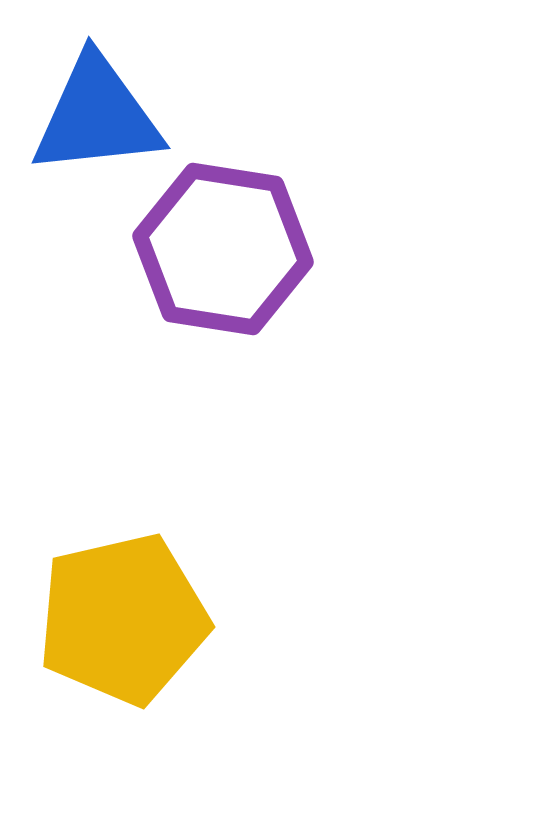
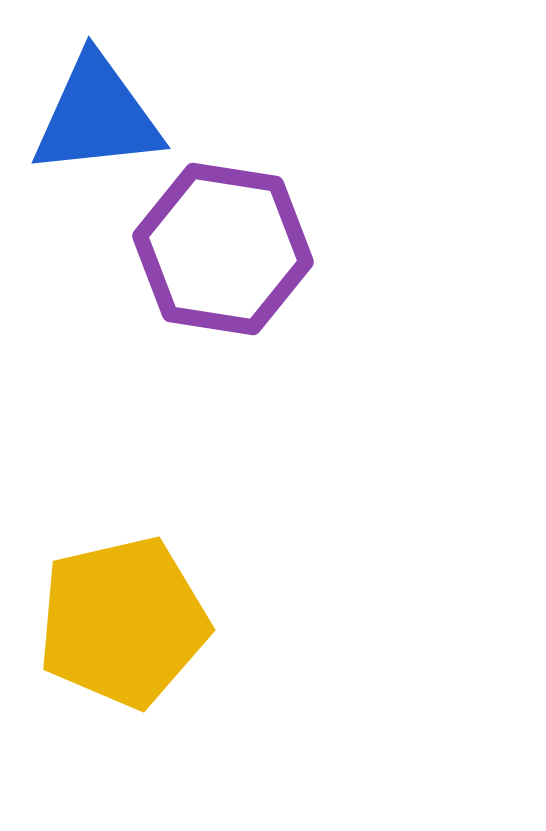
yellow pentagon: moved 3 px down
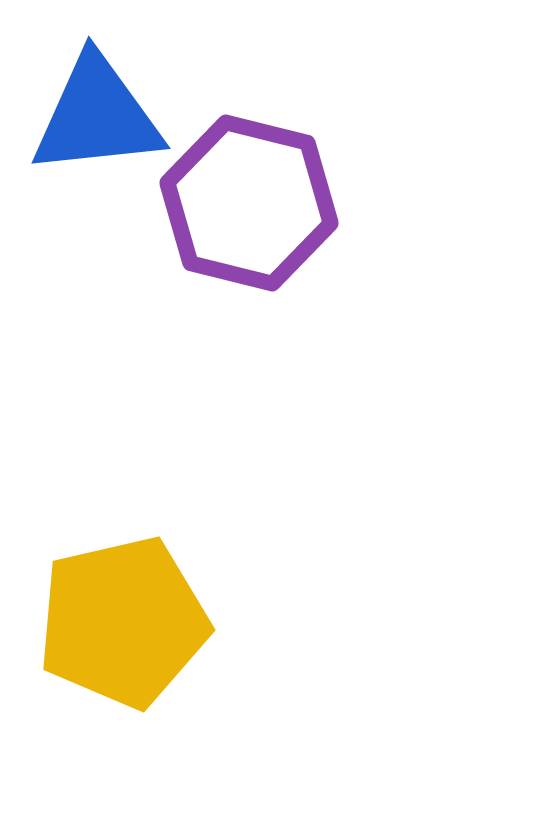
purple hexagon: moved 26 px right, 46 px up; rotated 5 degrees clockwise
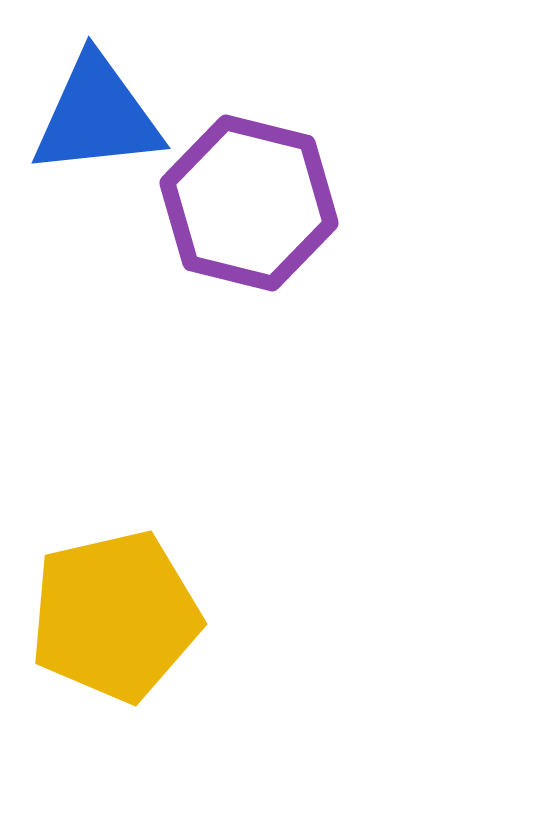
yellow pentagon: moved 8 px left, 6 px up
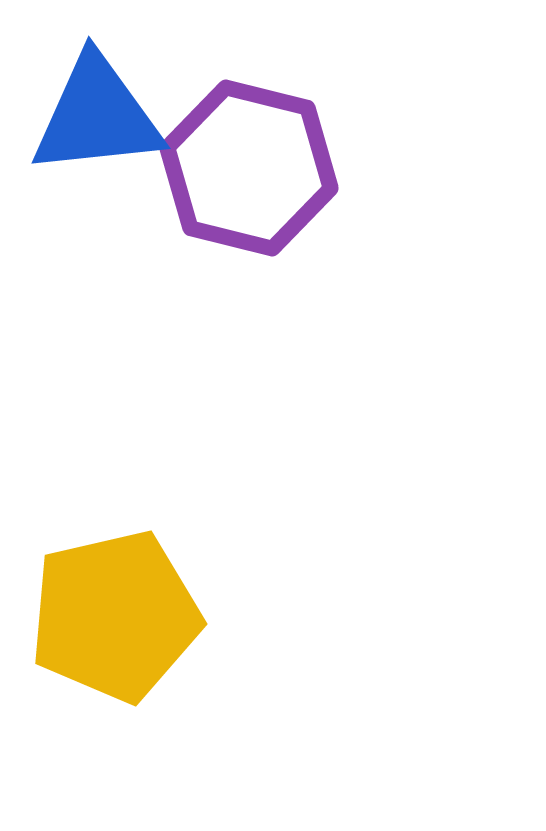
purple hexagon: moved 35 px up
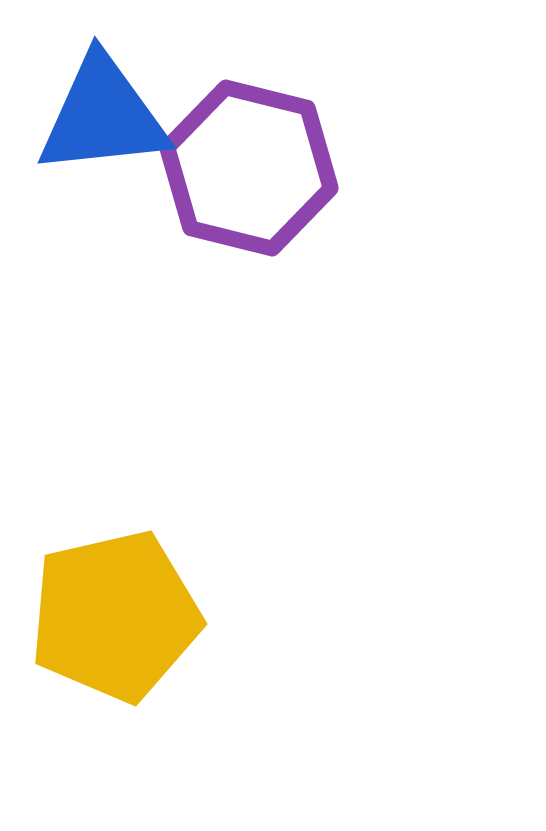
blue triangle: moved 6 px right
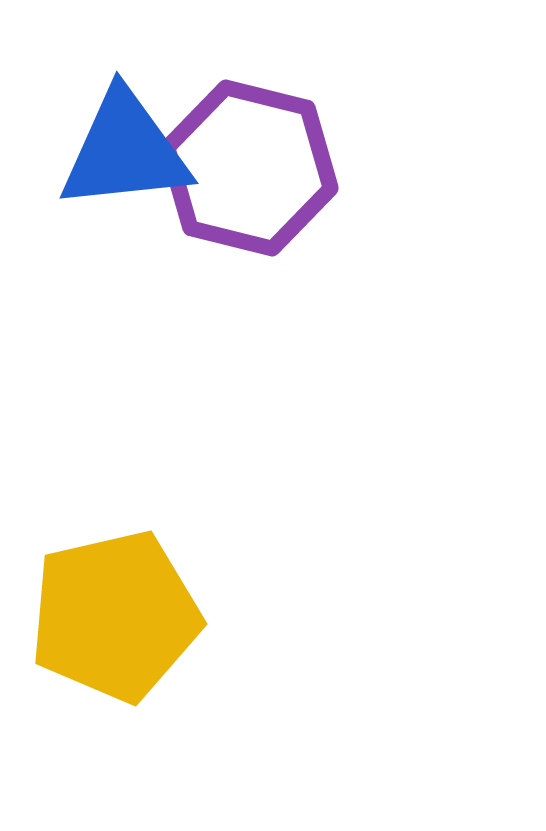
blue triangle: moved 22 px right, 35 px down
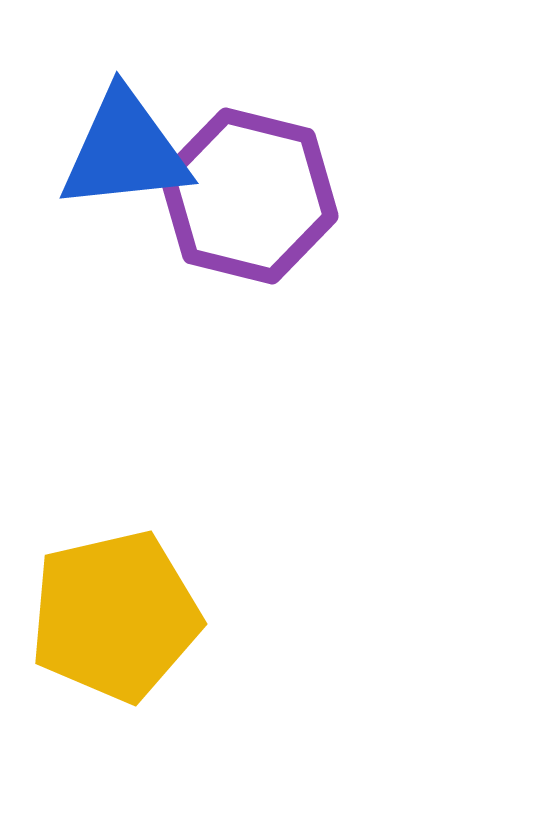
purple hexagon: moved 28 px down
